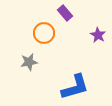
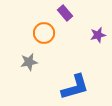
purple star: rotated 28 degrees clockwise
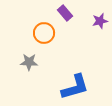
purple star: moved 2 px right, 14 px up
gray star: rotated 12 degrees clockwise
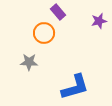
purple rectangle: moved 7 px left, 1 px up
purple star: moved 1 px left
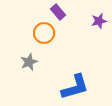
gray star: rotated 24 degrees counterclockwise
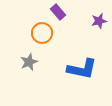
orange circle: moved 2 px left
blue L-shape: moved 7 px right, 18 px up; rotated 28 degrees clockwise
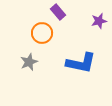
blue L-shape: moved 1 px left, 6 px up
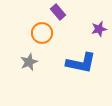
purple star: moved 8 px down
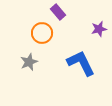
blue L-shape: rotated 128 degrees counterclockwise
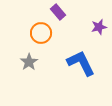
purple star: moved 2 px up
orange circle: moved 1 px left
gray star: rotated 12 degrees counterclockwise
